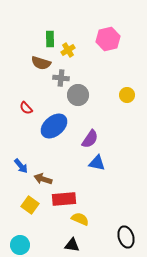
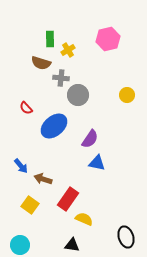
red rectangle: moved 4 px right; rotated 50 degrees counterclockwise
yellow semicircle: moved 4 px right
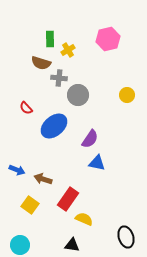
gray cross: moved 2 px left
blue arrow: moved 4 px left, 4 px down; rotated 28 degrees counterclockwise
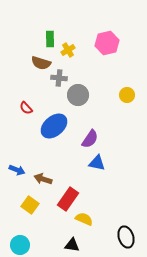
pink hexagon: moved 1 px left, 4 px down
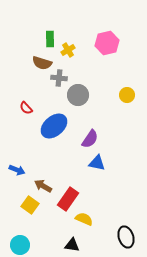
brown semicircle: moved 1 px right
brown arrow: moved 7 px down; rotated 12 degrees clockwise
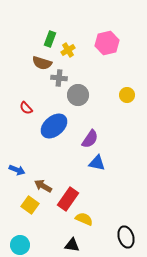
green rectangle: rotated 21 degrees clockwise
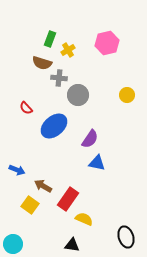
cyan circle: moved 7 px left, 1 px up
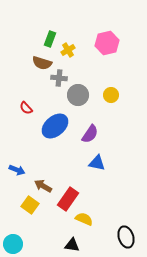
yellow circle: moved 16 px left
blue ellipse: moved 1 px right
purple semicircle: moved 5 px up
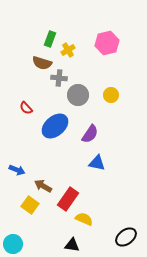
black ellipse: rotated 70 degrees clockwise
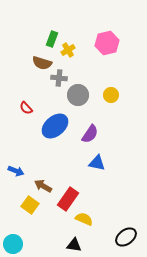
green rectangle: moved 2 px right
blue arrow: moved 1 px left, 1 px down
black triangle: moved 2 px right
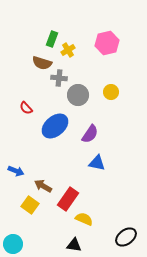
yellow circle: moved 3 px up
